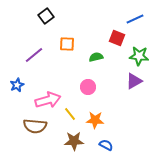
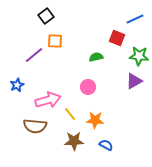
orange square: moved 12 px left, 3 px up
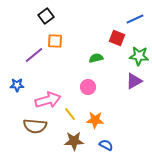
green semicircle: moved 1 px down
blue star: rotated 24 degrees clockwise
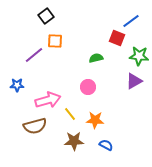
blue line: moved 4 px left, 2 px down; rotated 12 degrees counterclockwise
brown semicircle: rotated 20 degrees counterclockwise
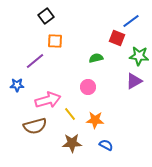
purple line: moved 1 px right, 6 px down
brown star: moved 2 px left, 2 px down
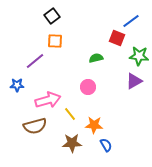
black square: moved 6 px right
orange star: moved 1 px left, 5 px down
blue semicircle: rotated 32 degrees clockwise
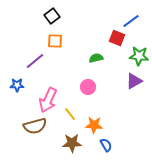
pink arrow: rotated 130 degrees clockwise
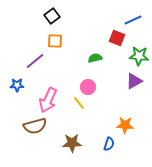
blue line: moved 2 px right, 1 px up; rotated 12 degrees clockwise
green semicircle: moved 1 px left
yellow line: moved 9 px right, 11 px up
orange star: moved 31 px right
blue semicircle: moved 3 px right, 1 px up; rotated 48 degrees clockwise
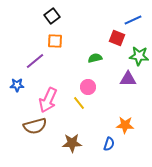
purple triangle: moved 6 px left, 2 px up; rotated 30 degrees clockwise
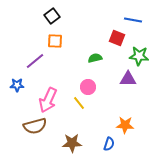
blue line: rotated 36 degrees clockwise
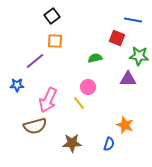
orange star: rotated 18 degrees clockwise
